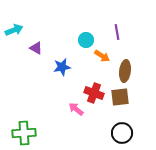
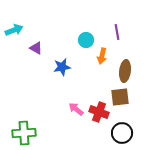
orange arrow: rotated 70 degrees clockwise
red cross: moved 5 px right, 19 px down
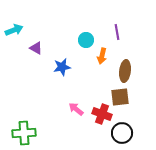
red cross: moved 3 px right, 2 px down
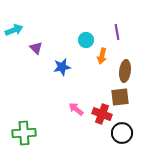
purple triangle: rotated 16 degrees clockwise
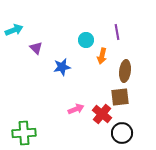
pink arrow: rotated 119 degrees clockwise
red cross: rotated 18 degrees clockwise
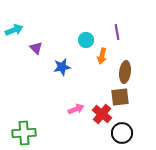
brown ellipse: moved 1 px down
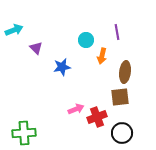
red cross: moved 5 px left, 3 px down; rotated 30 degrees clockwise
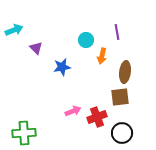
pink arrow: moved 3 px left, 2 px down
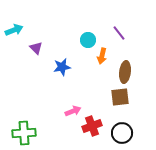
purple line: moved 2 px right, 1 px down; rotated 28 degrees counterclockwise
cyan circle: moved 2 px right
red cross: moved 5 px left, 9 px down
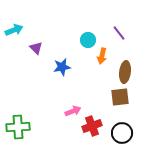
green cross: moved 6 px left, 6 px up
